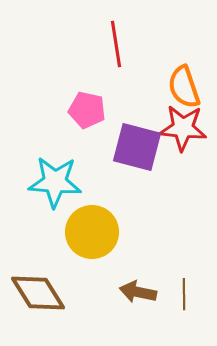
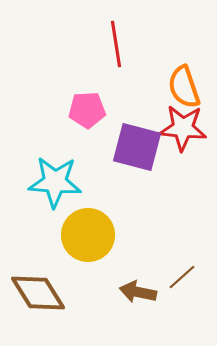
pink pentagon: rotated 15 degrees counterclockwise
yellow circle: moved 4 px left, 3 px down
brown line: moved 2 px left, 17 px up; rotated 48 degrees clockwise
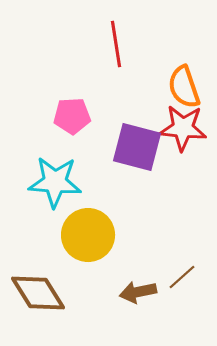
pink pentagon: moved 15 px left, 6 px down
brown arrow: rotated 24 degrees counterclockwise
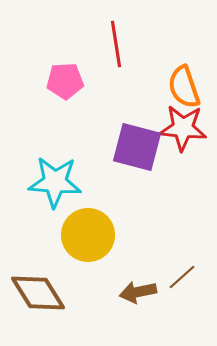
pink pentagon: moved 7 px left, 35 px up
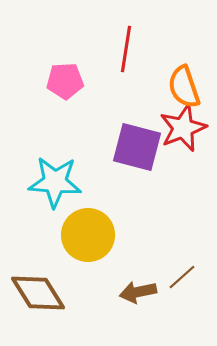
red line: moved 10 px right, 5 px down; rotated 18 degrees clockwise
red star: rotated 27 degrees counterclockwise
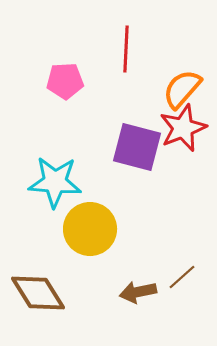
red line: rotated 6 degrees counterclockwise
orange semicircle: moved 2 px left, 2 px down; rotated 60 degrees clockwise
yellow circle: moved 2 px right, 6 px up
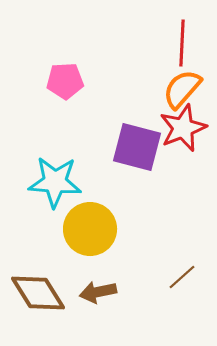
red line: moved 56 px right, 6 px up
brown arrow: moved 40 px left
